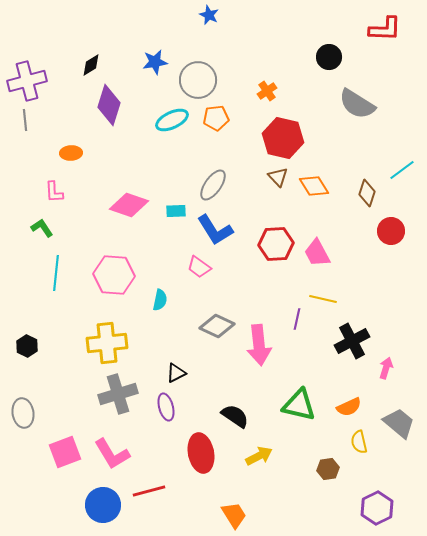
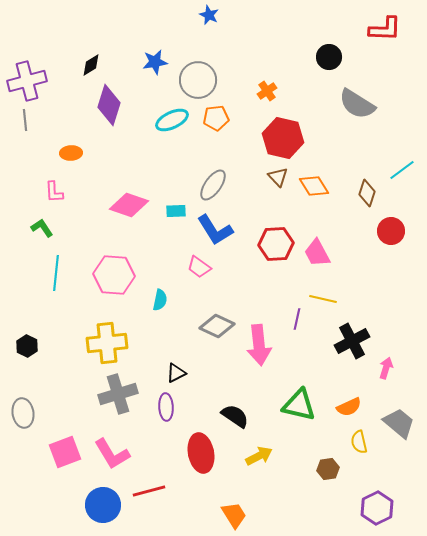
purple ellipse at (166, 407): rotated 12 degrees clockwise
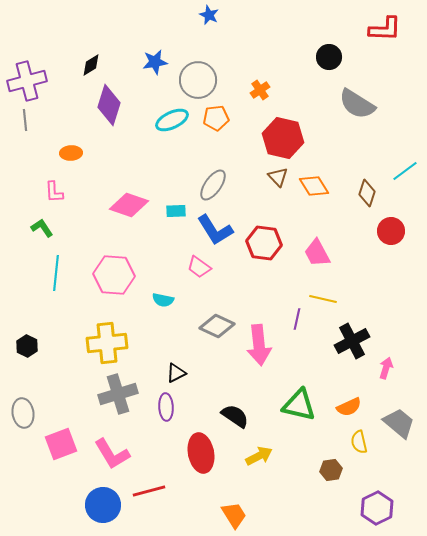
orange cross at (267, 91): moved 7 px left, 1 px up
cyan line at (402, 170): moved 3 px right, 1 px down
red hexagon at (276, 244): moved 12 px left, 1 px up; rotated 12 degrees clockwise
cyan semicircle at (160, 300): moved 3 px right; rotated 90 degrees clockwise
pink square at (65, 452): moved 4 px left, 8 px up
brown hexagon at (328, 469): moved 3 px right, 1 px down
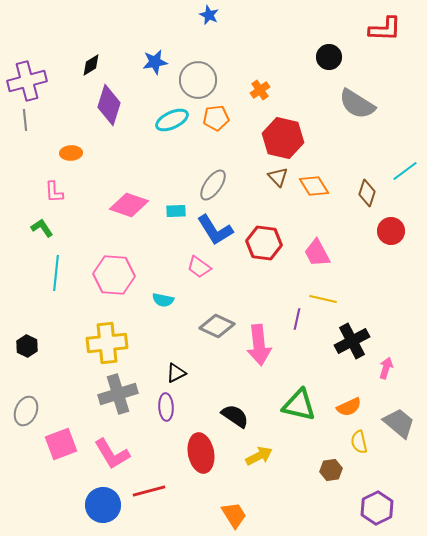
gray ellipse at (23, 413): moved 3 px right, 2 px up; rotated 32 degrees clockwise
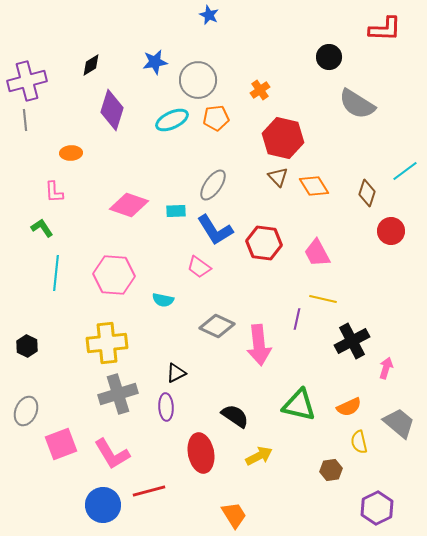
purple diamond at (109, 105): moved 3 px right, 5 px down
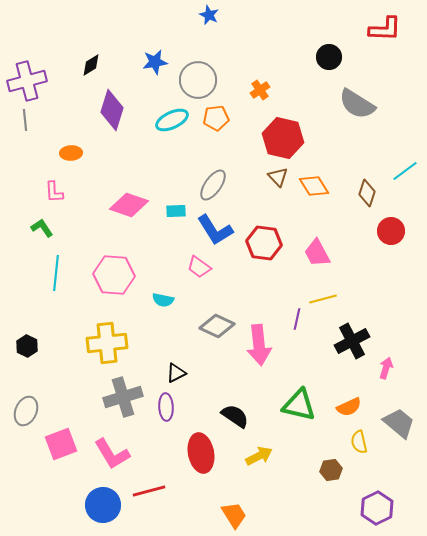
yellow line at (323, 299): rotated 28 degrees counterclockwise
gray cross at (118, 394): moved 5 px right, 3 px down
